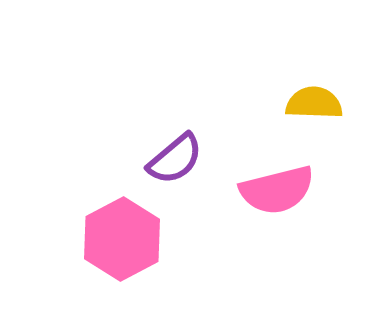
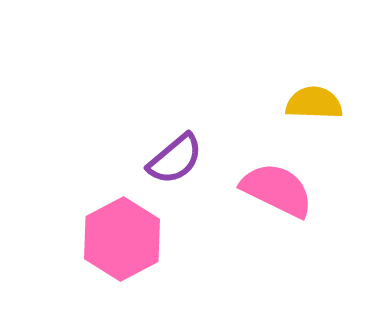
pink semicircle: rotated 140 degrees counterclockwise
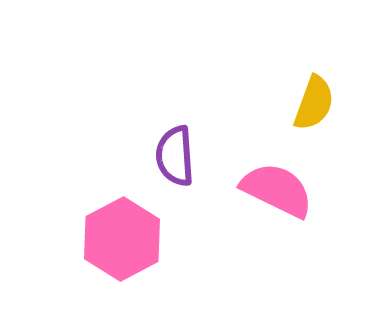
yellow semicircle: rotated 108 degrees clockwise
purple semicircle: moved 3 px up; rotated 126 degrees clockwise
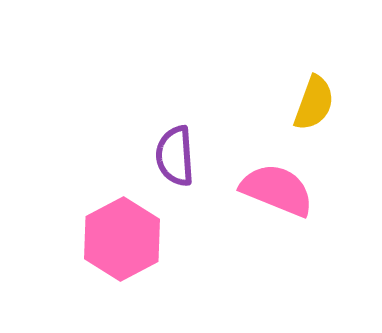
pink semicircle: rotated 4 degrees counterclockwise
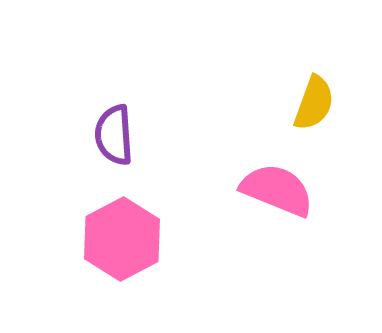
purple semicircle: moved 61 px left, 21 px up
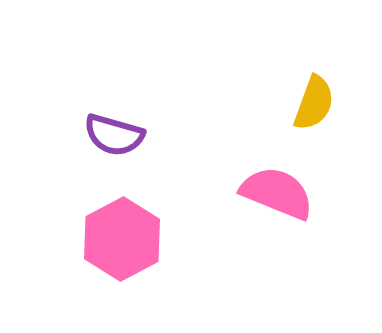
purple semicircle: rotated 70 degrees counterclockwise
pink semicircle: moved 3 px down
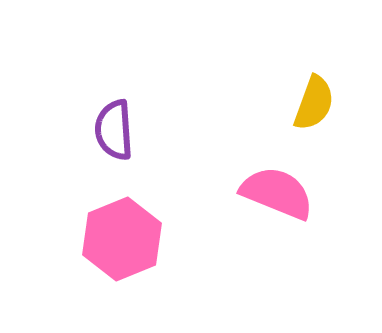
purple semicircle: moved 5 px up; rotated 70 degrees clockwise
pink hexagon: rotated 6 degrees clockwise
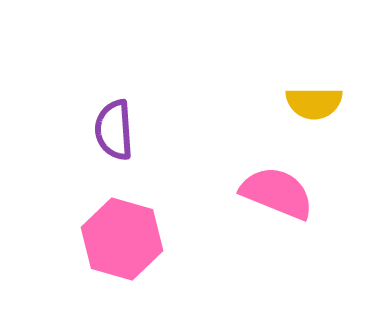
yellow semicircle: rotated 70 degrees clockwise
pink hexagon: rotated 22 degrees counterclockwise
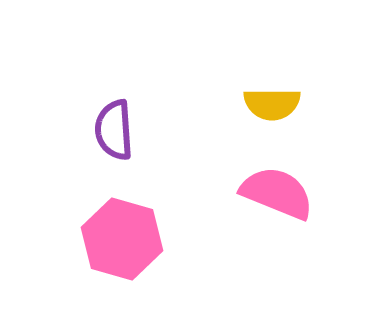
yellow semicircle: moved 42 px left, 1 px down
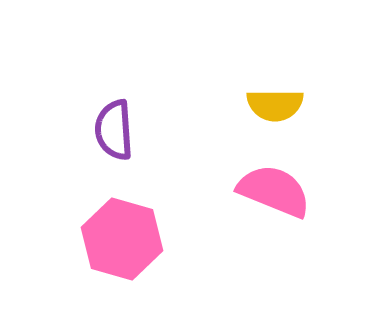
yellow semicircle: moved 3 px right, 1 px down
pink semicircle: moved 3 px left, 2 px up
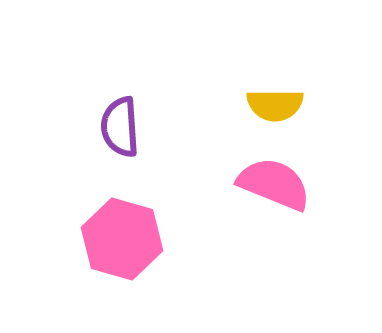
purple semicircle: moved 6 px right, 3 px up
pink semicircle: moved 7 px up
